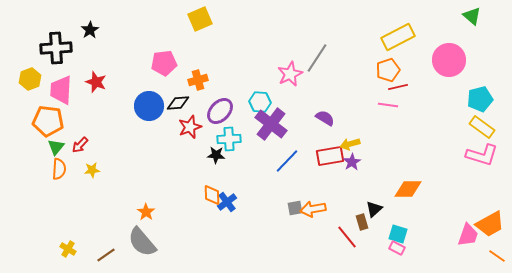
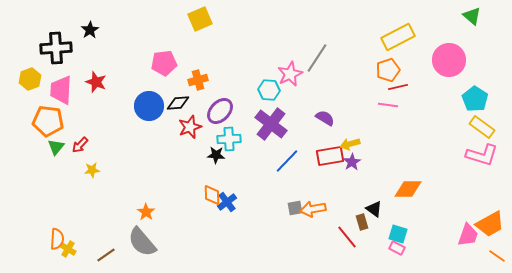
cyan pentagon at (480, 99): moved 5 px left; rotated 25 degrees counterclockwise
cyan hexagon at (260, 102): moved 9 px right, 12 px up
orange semicircle at (59, 169): moved 2 px left, 70 px down
black triangle at (374, 209): rotated 42 degrees counterclockwise
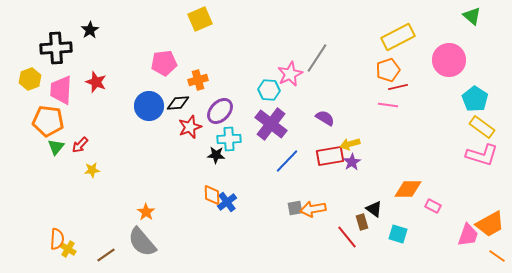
pink rectangle at (397, 248): moved 36 px right, 42 px up
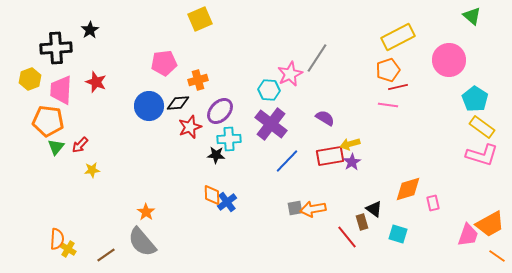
orange diamond at (408, 189): rotated 16 degrees counterclockwise
pink rectangle at (433, 206): moved 3 px up; rotated 49 degrees clockwise
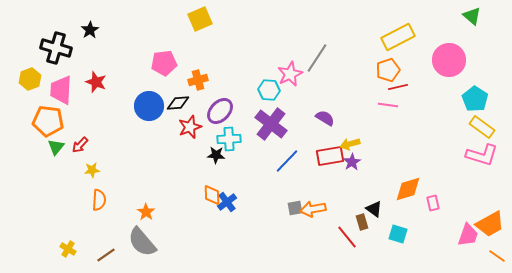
black cross at (56, 48): rotated 20 degrees clockwise
orange semicircle at (57, 239): moved 42 px right, 39 px up
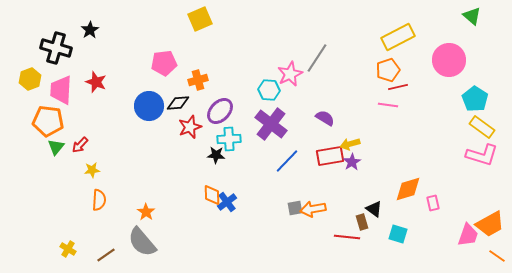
red line at (347, 237): rotated 45 degrees counterclockwise
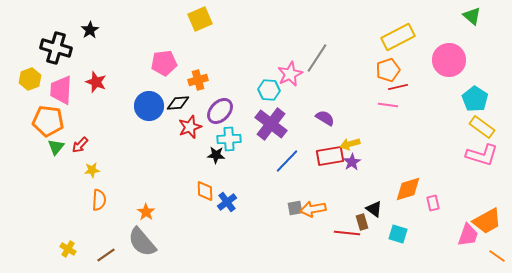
orange diamond at (212, 195): moved 7 px left, 4 px up
orange trapezoid at (490, 224): moved 3 px left, 3 px up
red line at (347, 237): moved 4 px up
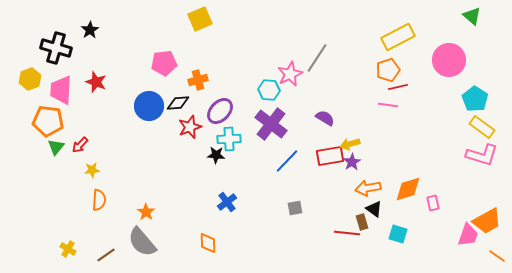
orange diamond at (205, 191): moved 3 px right, 52 px down
orange arrow at (313, 209): moved 55 px right, 21 px up
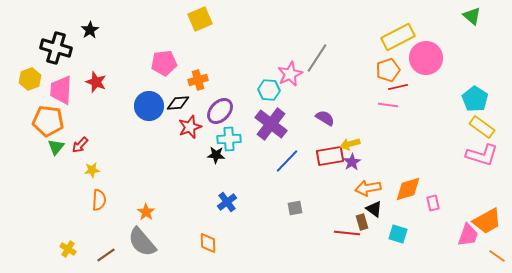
pink circle at (449, 60): moved 23 px left, 2 px up
